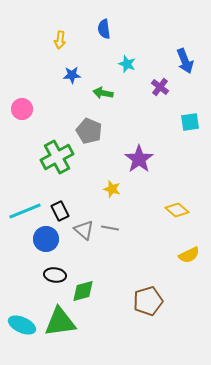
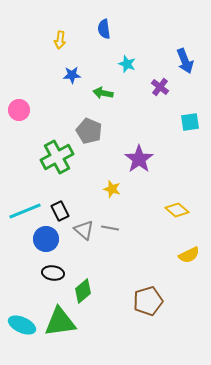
pink circle: moved 3 px left, 1 px down
black ellipse: moved 2 px left, 2 px up
green diamond: rotated 25 degrees counterclockwise
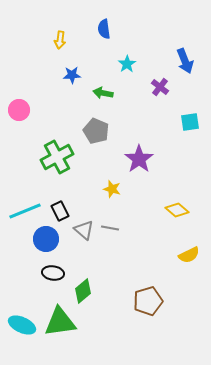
cyan star: rotated 18 degrees clockwise
gray pentagon: moved 7 px right
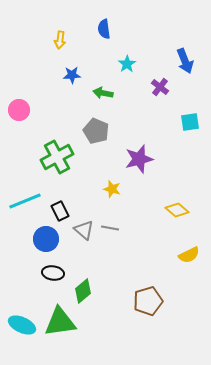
purple star: rotated 20 degrees clockwise
cyan line: moved 10 px up
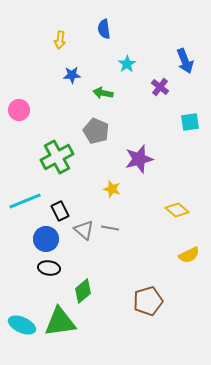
black ellipse: moved 4 px left, 5 px up
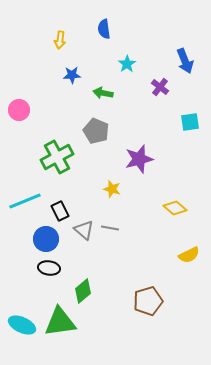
yellow diamond: moved 2 px left, 2 px up
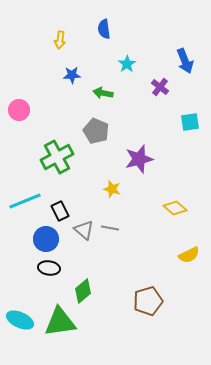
cyan ellipse: moved 2 px left, 5 px up
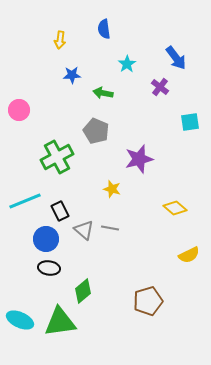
blue arrow: moved 9 px left, 3 px up; rotated 15 degrees counterclockwise
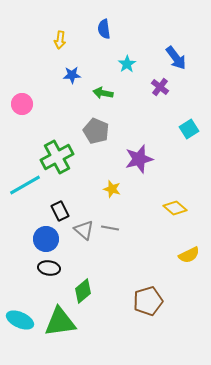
pink circle: moved 3 px right, 6 px up
cyan square: moved 1 px left, 7 px down; rotated 24 degrees counterclockwise
cyan line: moved 16 px up; rotated 8 degrees counterclockwise
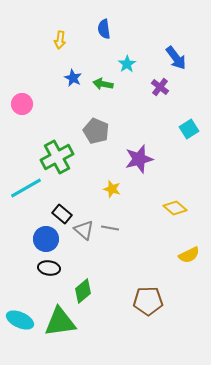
blue star: moved 1 px right, 3 px down; rotated 30 degrees clockwise
green arrow: moved 9 px up
cyan line: moved 1 px right, 3 px down
black rectangle: moved 2 px right, 3 px down; rotated 24 degrees counterclockwise
brown pentagon: rotated 16 degrees clockwise
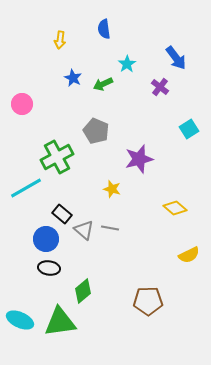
green arrow: rotated 36 degrees counterclockwise
